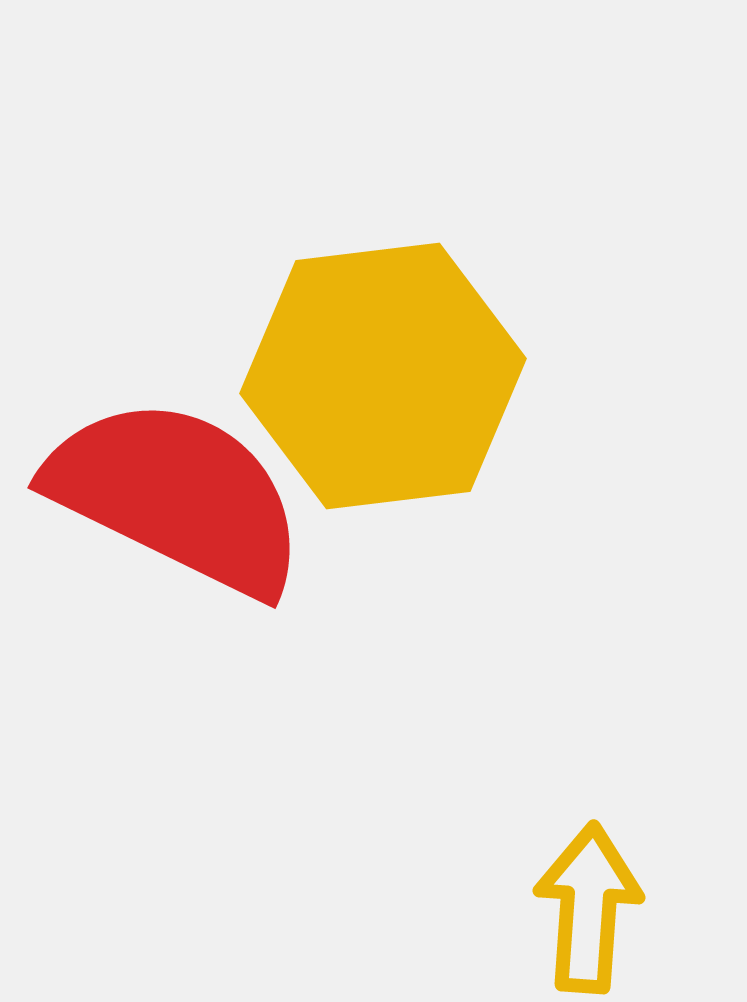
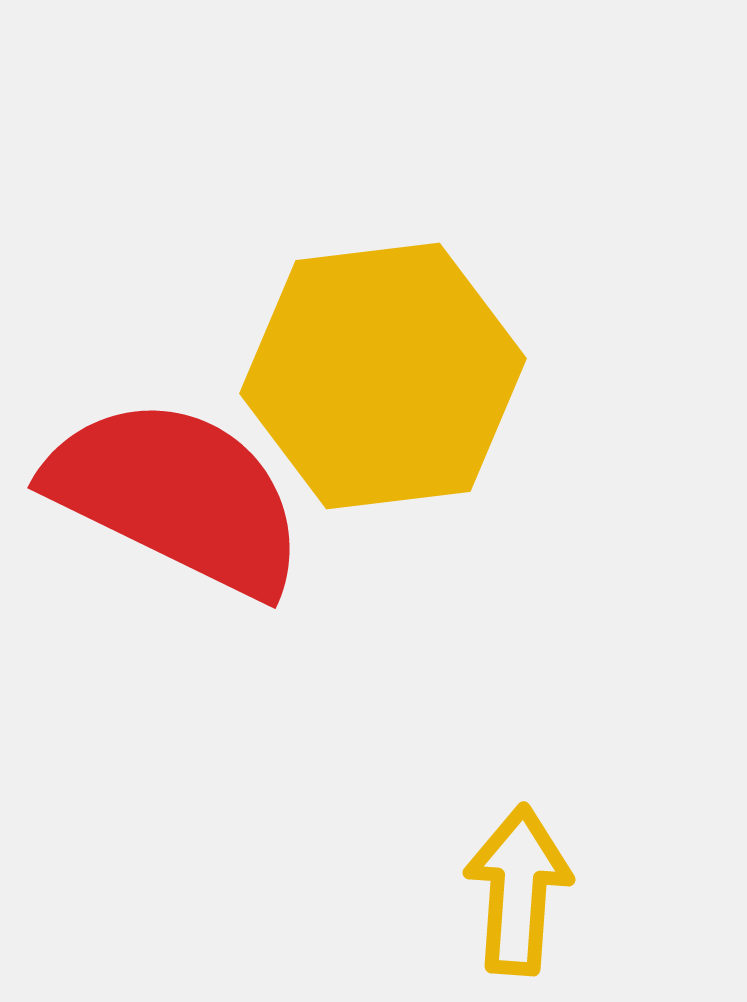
yellow arrow: moved 70 px left, 18 px up
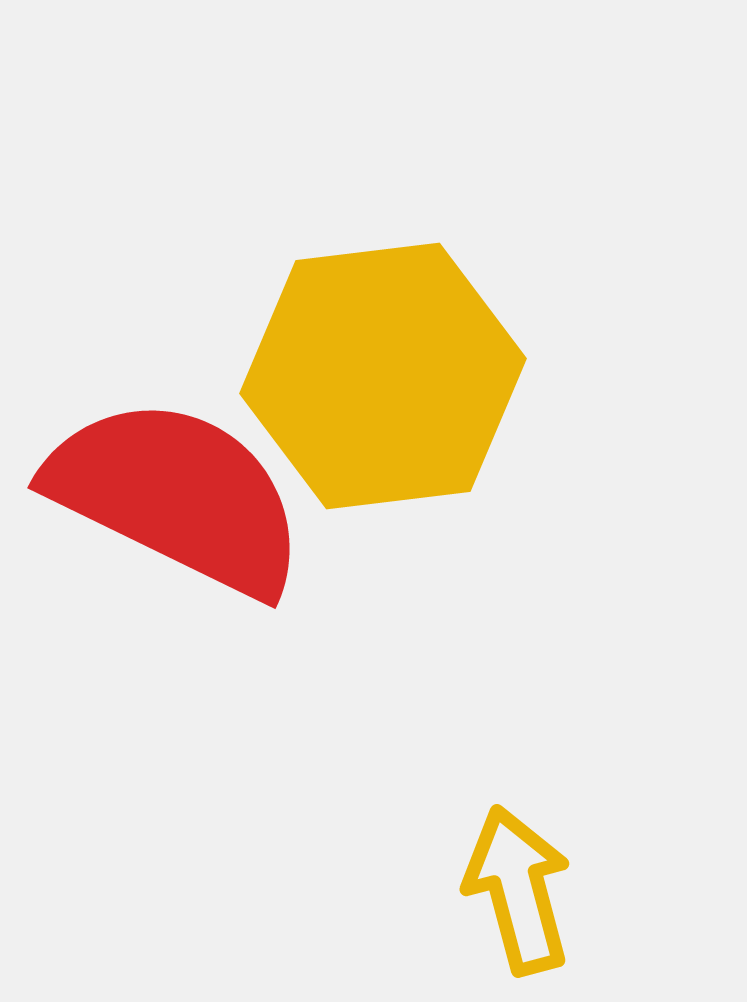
yellow arrow: rotated 19 degrees counterclockwise
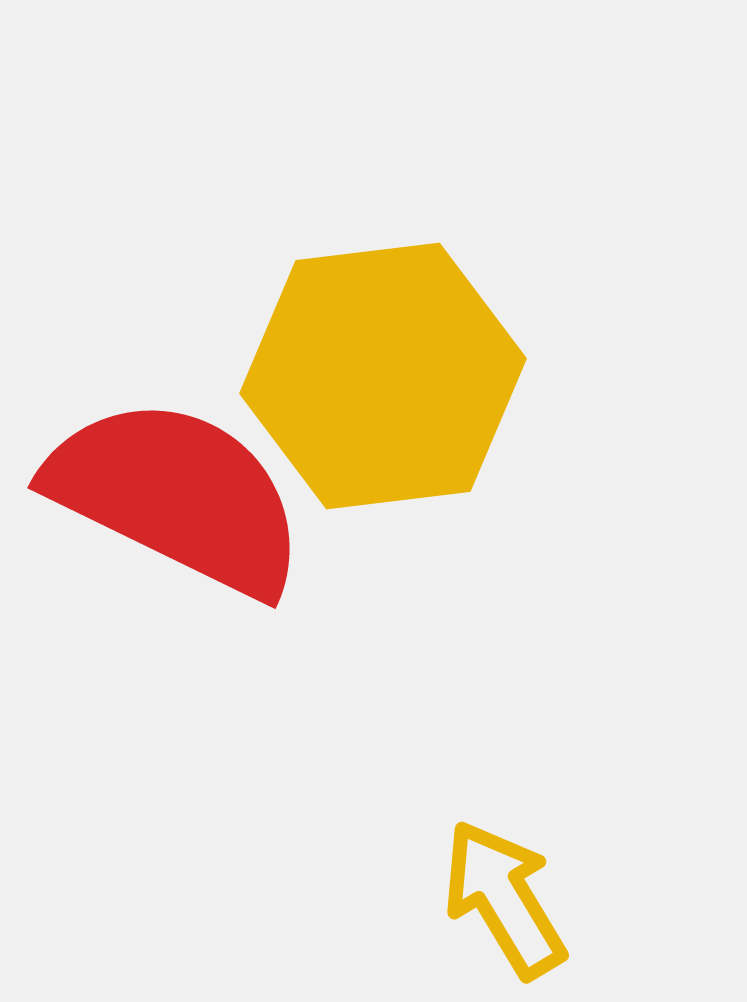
yellow arrow: moved 14 px left, 9 px down; rotated 16 degrees counterclockwise
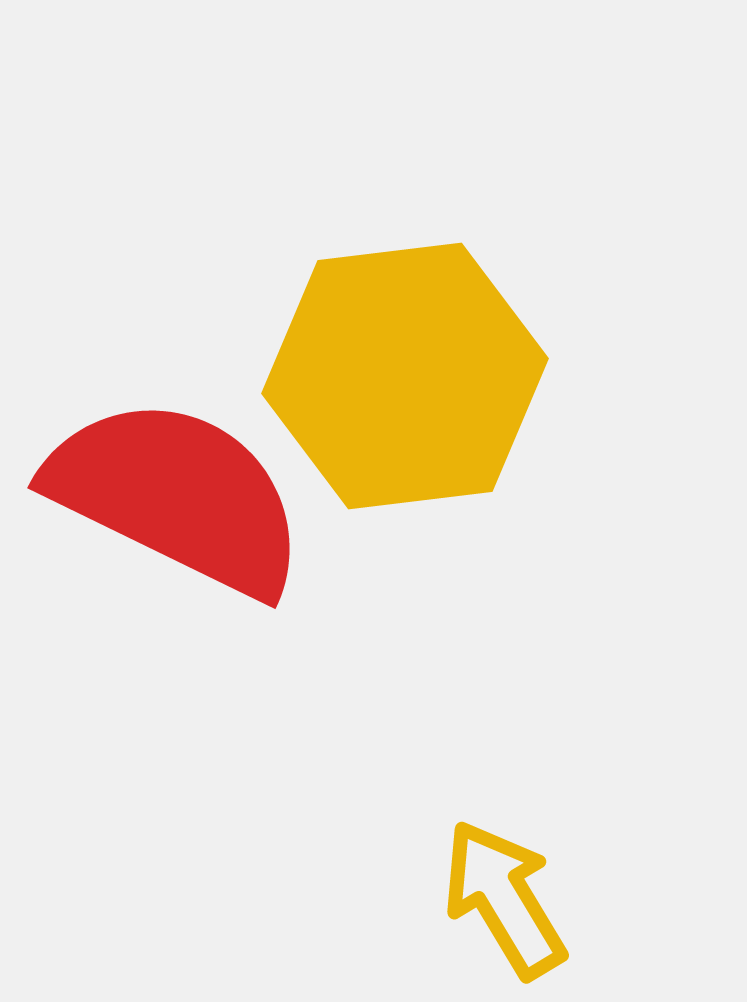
yellow hexagon: moved 22 px right
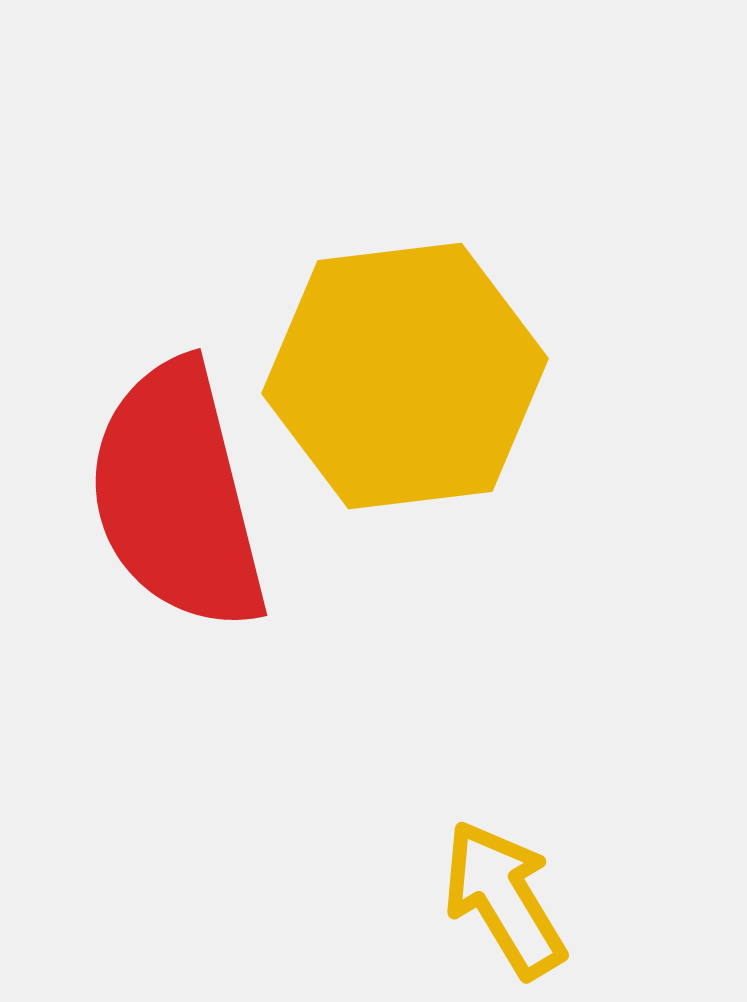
red semicircle: rotated 130 degrees counterclockwise
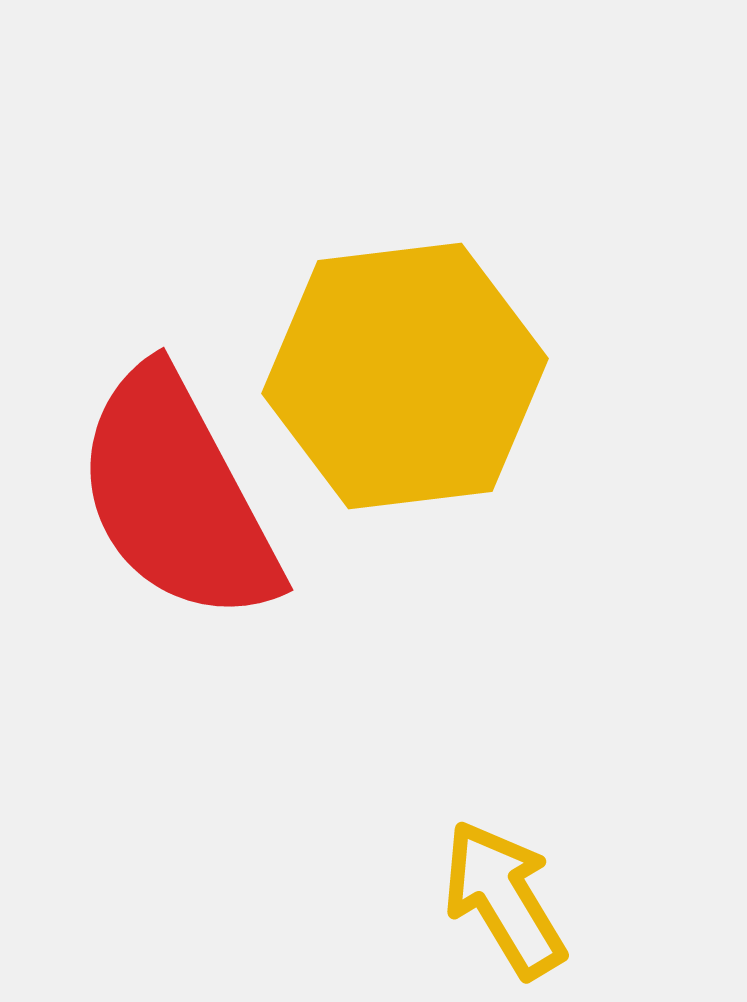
red semicircle: rotated 14 degrees counterclockwise
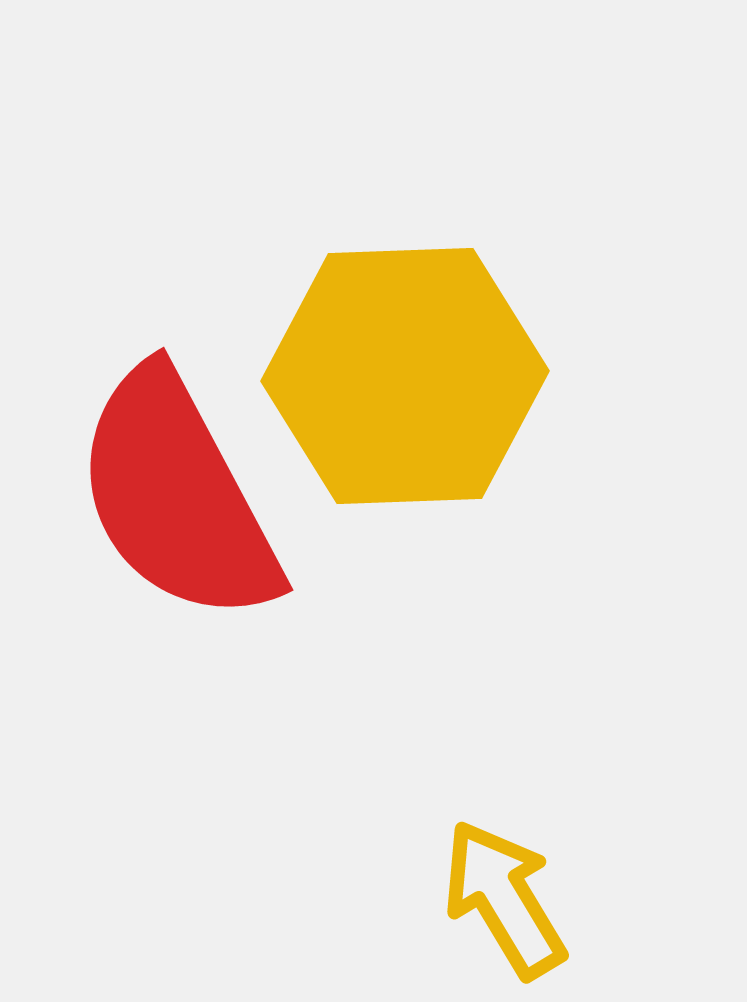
yellow hexagon: rotated 5 degrees clockwise
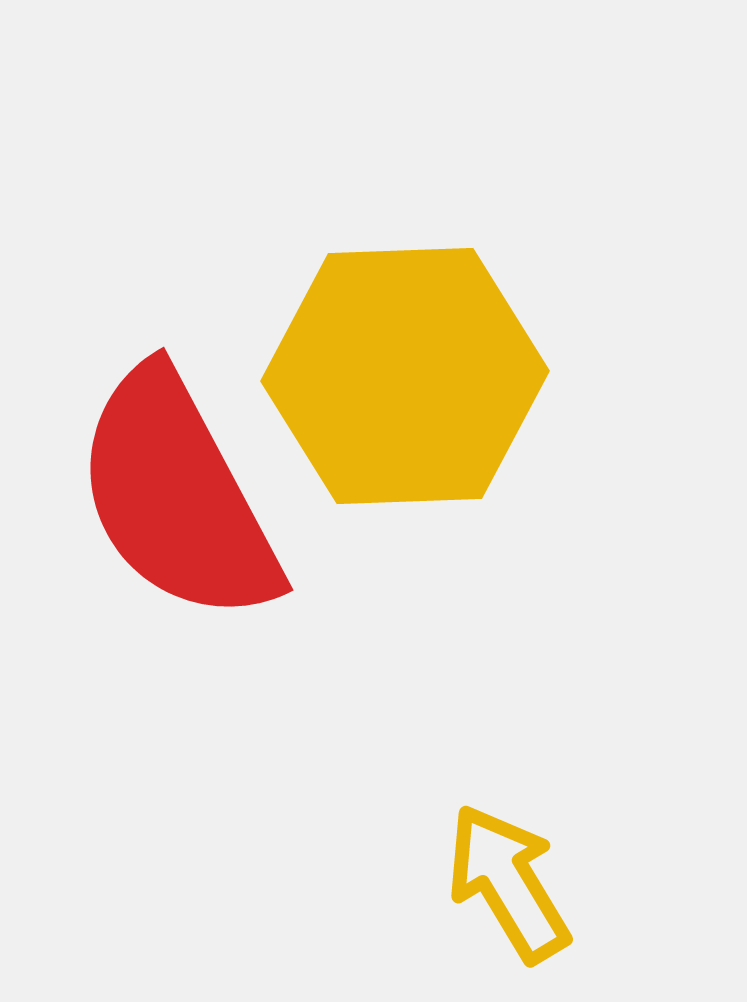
yellow arrow: moved 4 px right, 16 px up
